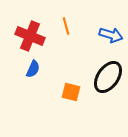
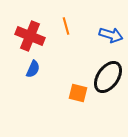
orange square: moved 7 px right, 1 px down
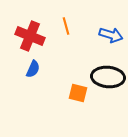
black ellipse: rotated 60 degrees clockwise
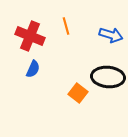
orange square: rotated 24 degrees clockwise
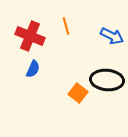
blue arrow: moved 1 px right, 1 px down; rotated 10 degrees clockwise
black ellipse: moved 1 px left, 3 px down
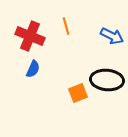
orange square: rotated 30 degrees clockwise
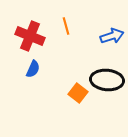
blue arrow: rotated 45 degrees counterclockwise
orange square: rotated 30 degrees counterclockwise
